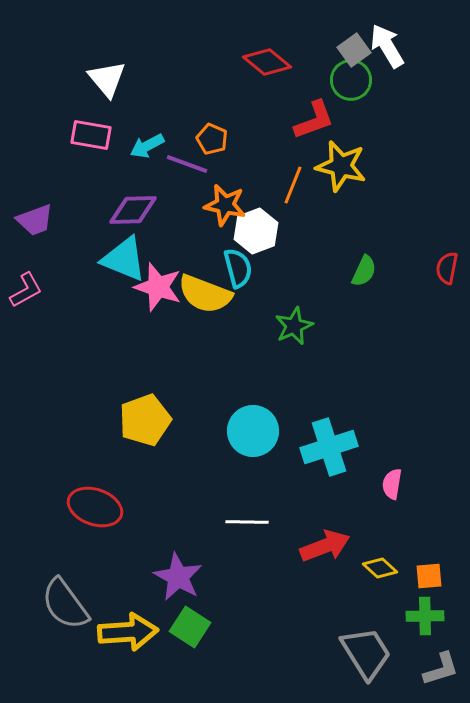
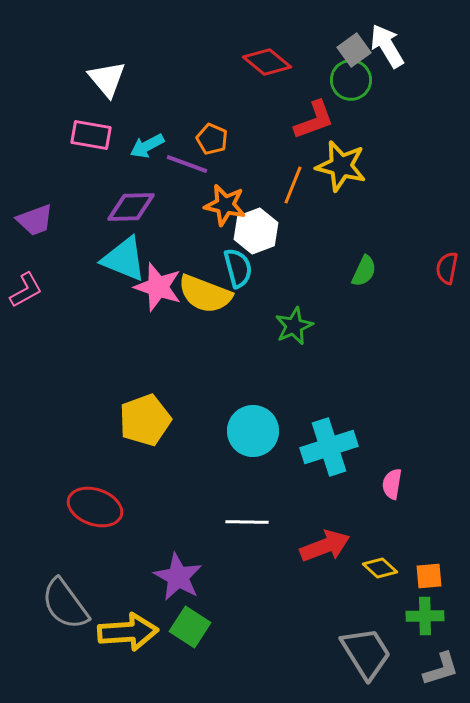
purple diamond: moved 2 px left, 3 px up
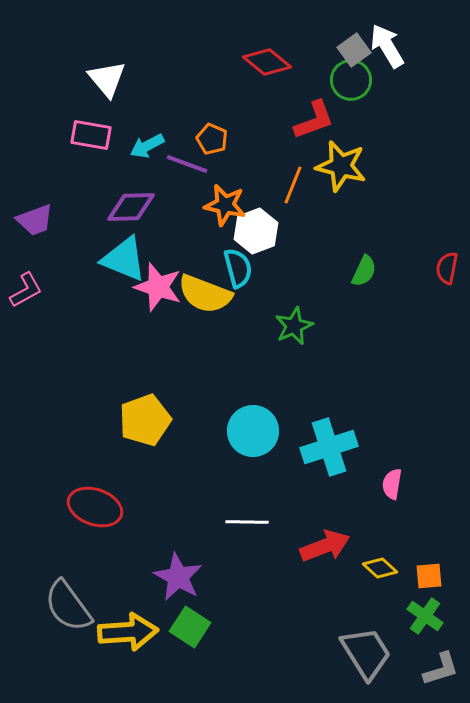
gray semicircle: moved 3 px right, 2 px down
green cross: rotated 36 degrees clockwise
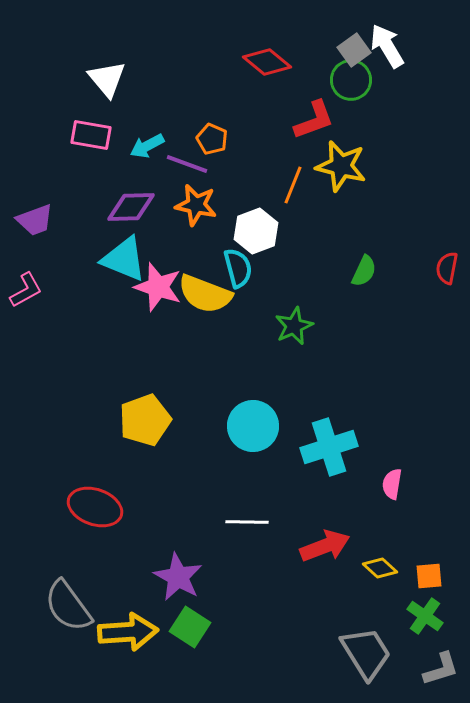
orange star: moved 29 px left
cyan circle: moved 5 px up
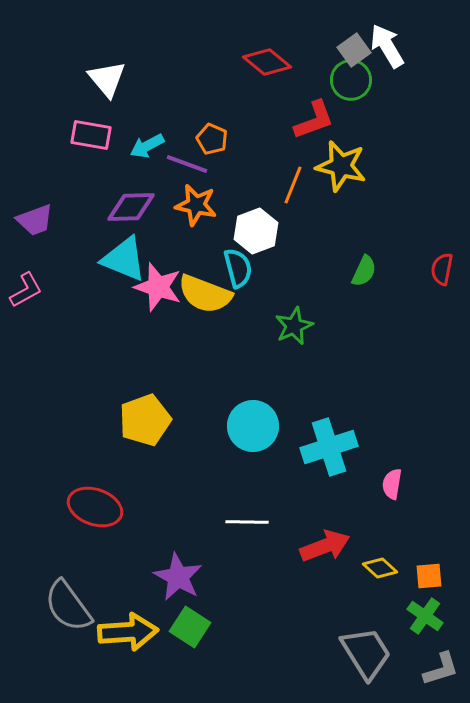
red semicircle: moved 5 px left, 1 px down
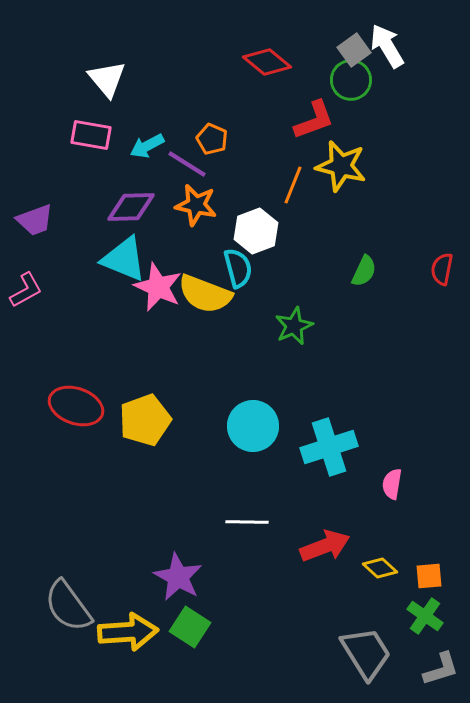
purple line: rotated 12 degrees clockwise
pink star: rotated 6 degrees clockwise
red ellipse: moved 19 px left, 101 px up
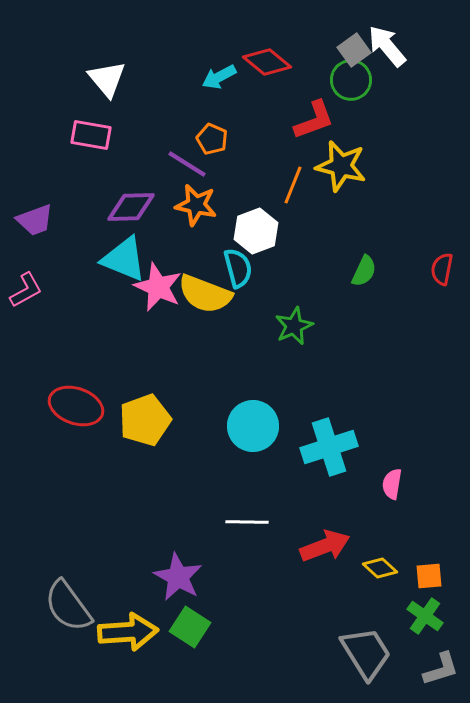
white arrow: rotated 9 degrees counterclockwise
cyan arrow: moved 72 px right, 69 px up
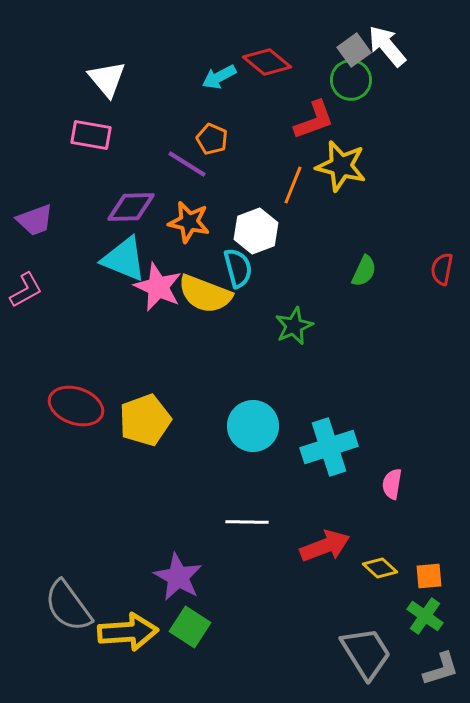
orange star: moved 7 px left, 17 px down
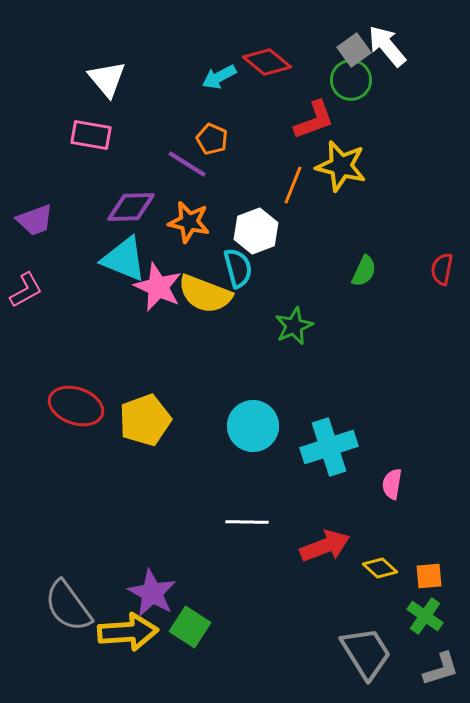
purple star: moved 26 px left, 16 px down
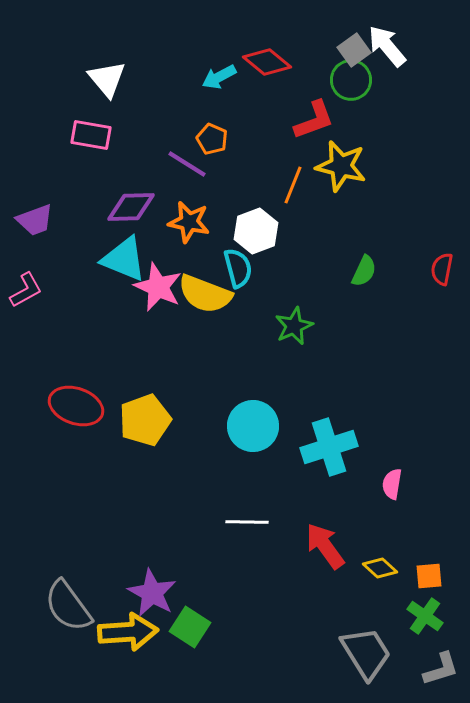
red arrow: rotated 105 degrees counterclockwise
